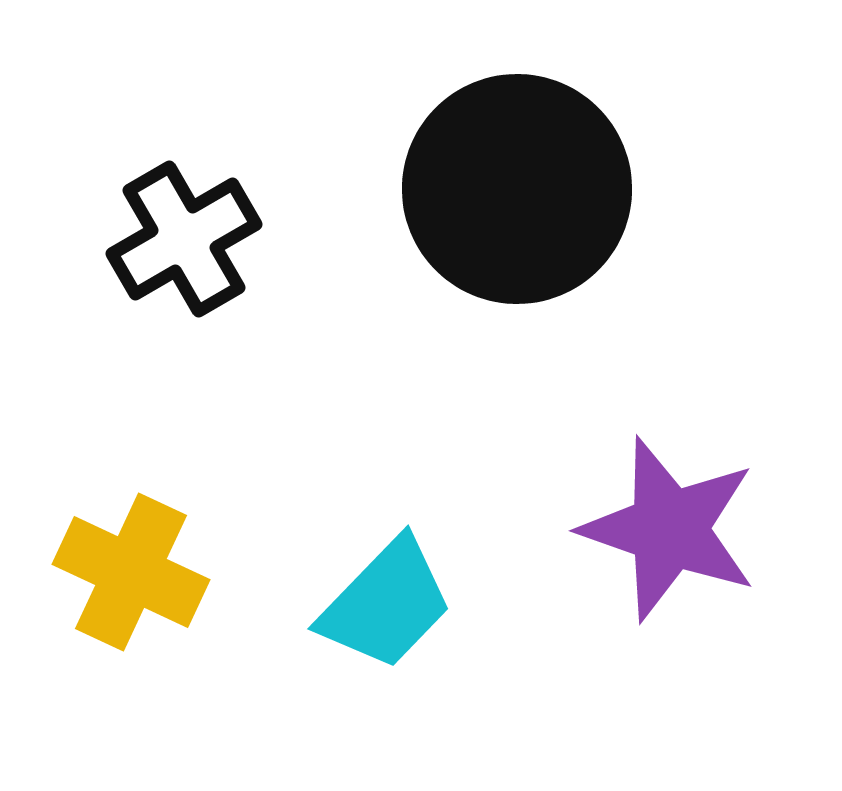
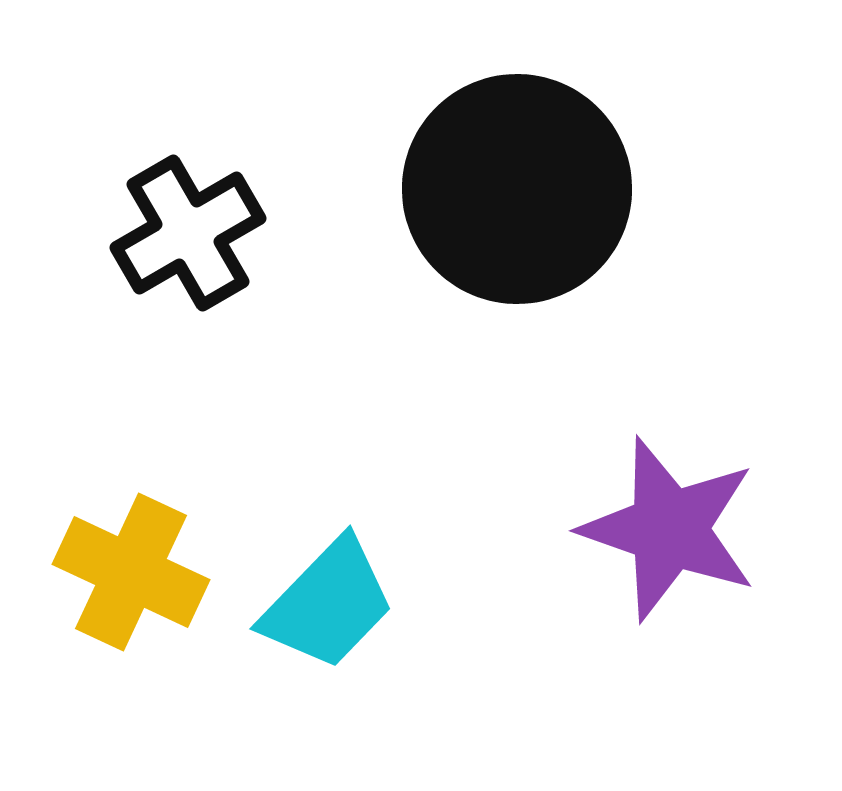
black cross: moved 4 px right, 6 px up
cyan trapezoid: moved 58 px left
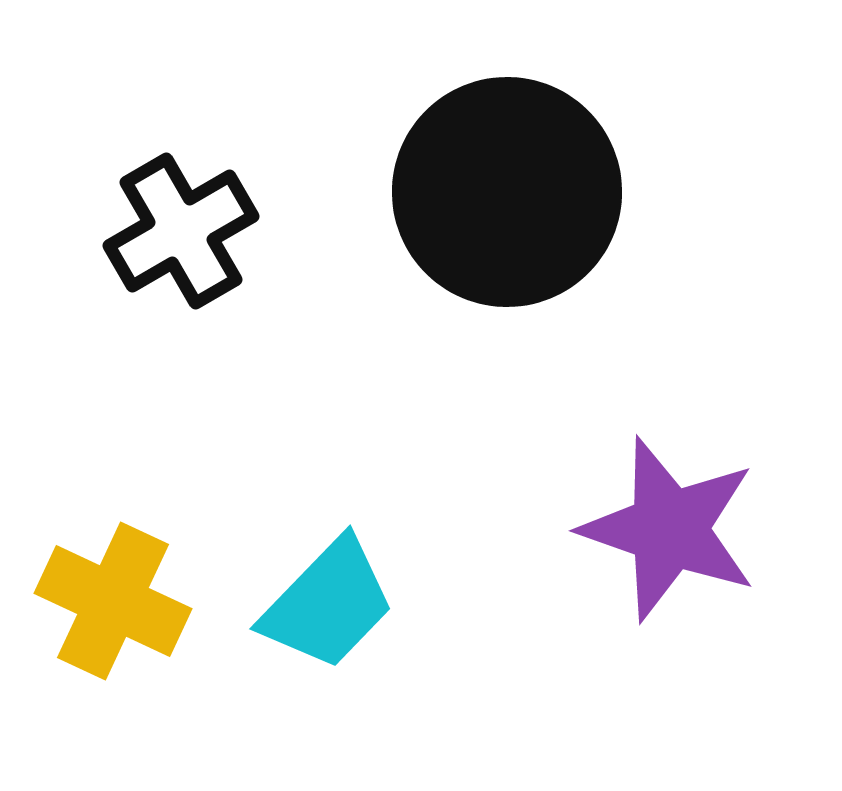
black circle: moved 10 px left, 3 px down
black cross: moved 7 px left, 2 px up
yellow cross: moved 18 px left, 29 px down
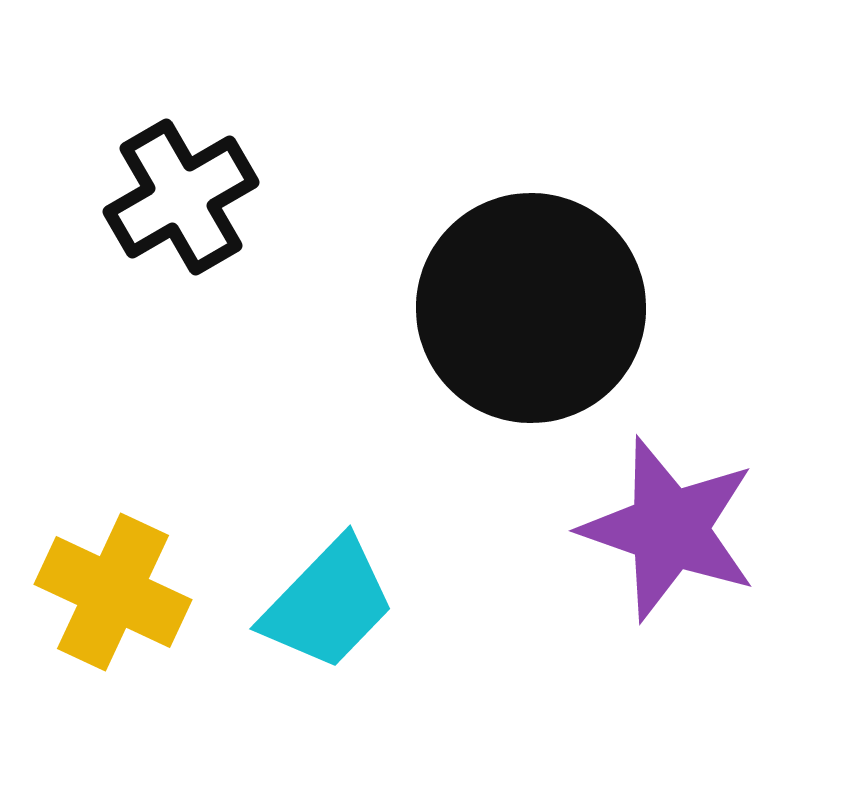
black circle: moved 24 px right, 116 px down
black cross: moved 34 px up
yellow cross: moved 9 px up
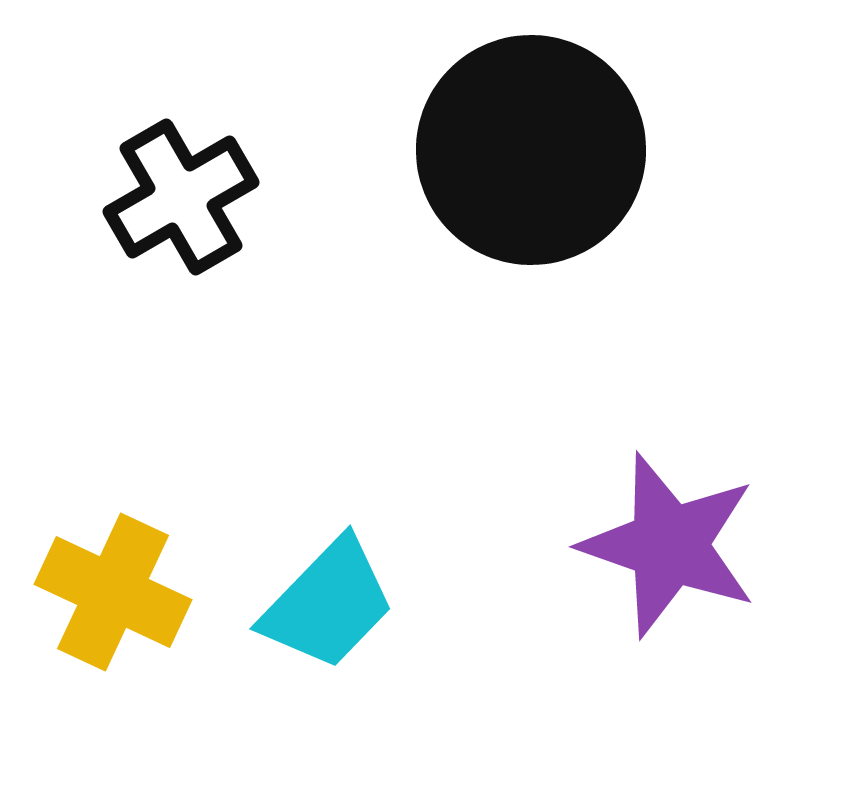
black circle: moved 158 px up
purple star: moved 16 px down
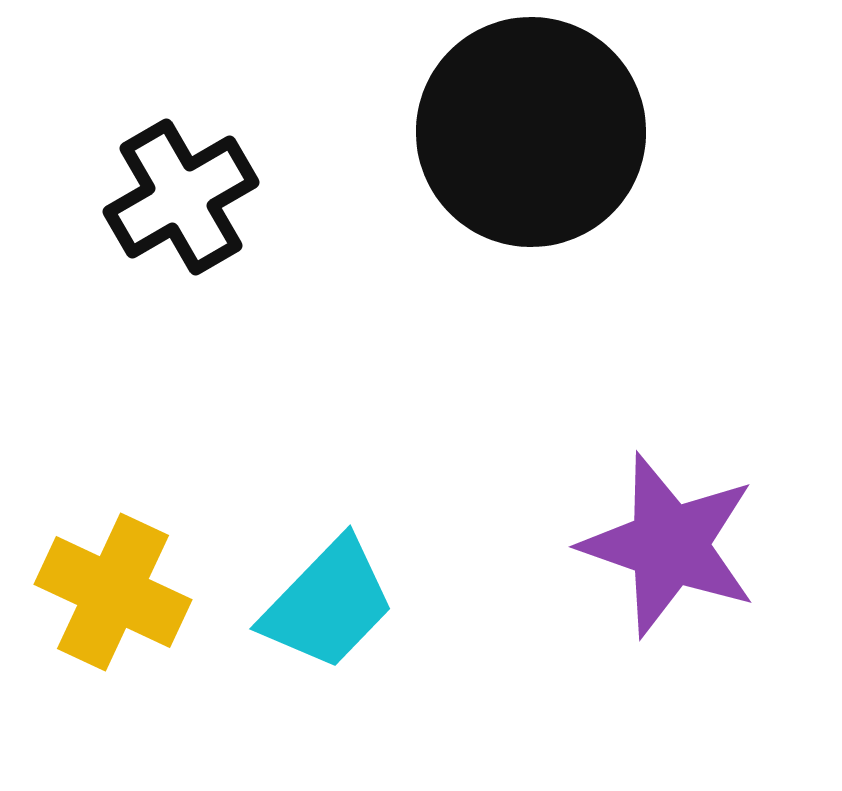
black circle: moved 18 px up
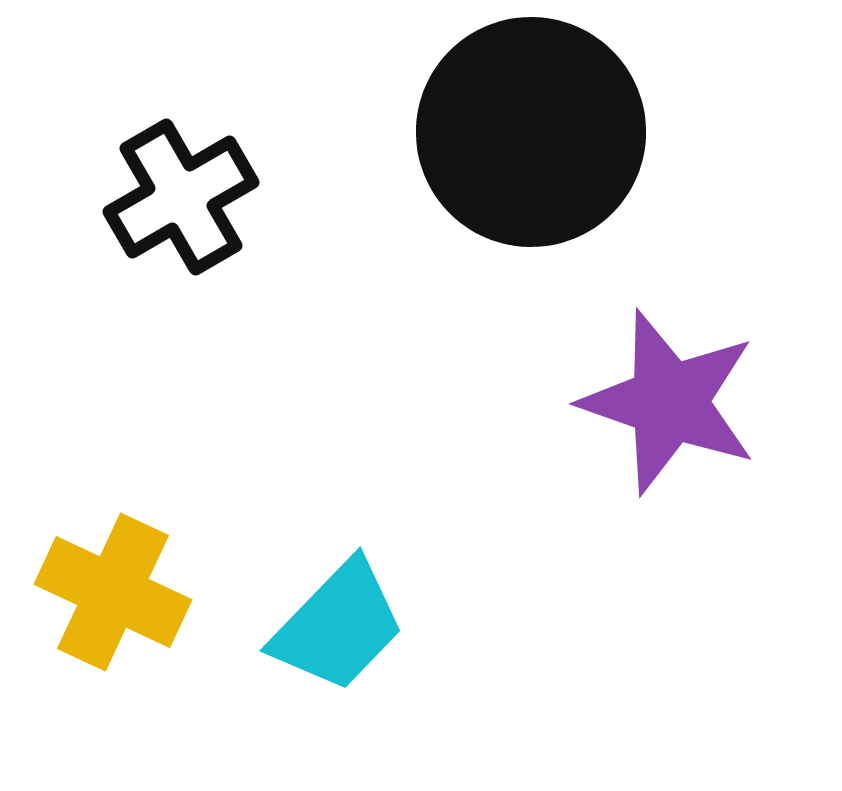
purple star: moved 143 px up
cyan trapezoid: moved 10 px right, 22 px down
